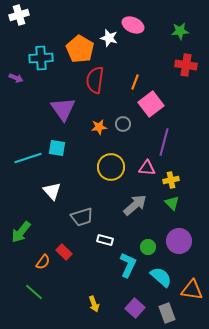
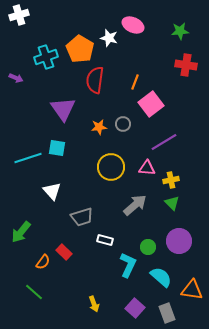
cyan cross: moved 5 px right, 1 px up; rotated 15 degrees counterclockwise
purple line: rotated 44 degrees clockwise
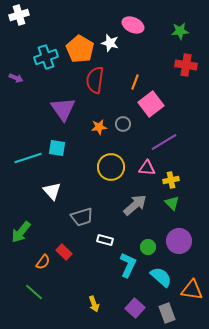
white star: moved 1 px right, 5 px down
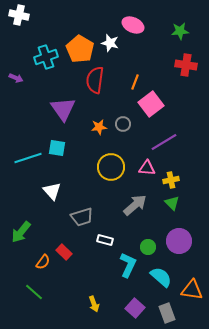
white cross: rotated 30 degrees clockwise
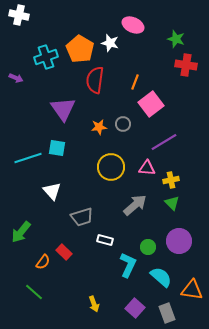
green star: moved 4 px left, 8 px down; rotated 24 degrees clockwise
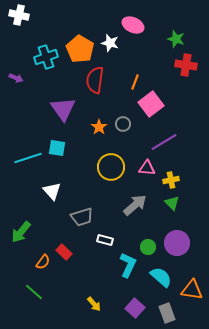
orange star: rotated 28 degrees counterclockwise
purple circle: moved 2 px left, 2 px down
yellow arrow: rotated 21 degrees counterclockwise
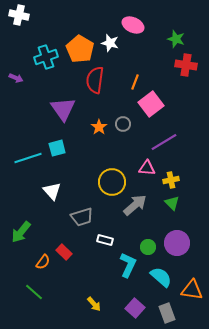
cyan square: rotated 24 degrees counterclockwise
yellow circle: moved 1 px right, 15 px down
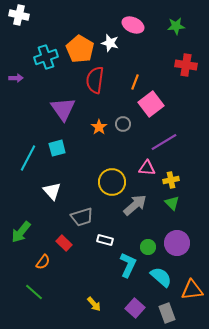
green star: moved 13 px up; rotated 24 degrees counterclockwise
purple arrow: rotated 24 degrees counterclockwise
cyan line: rotated 44 degrees counterclockwise
red rectangle: moved 9 px up
orange triangle: rotated 15 degrees counterclockwise
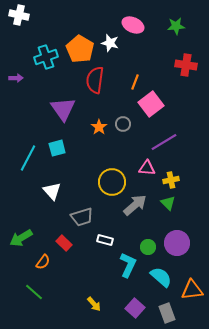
green triangle: moved 4 px left
green arrow: moved 6 px down; rotated 20 degrees clockwise
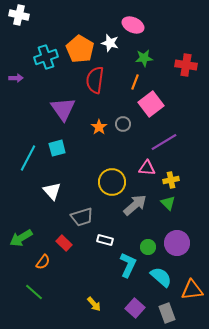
green star: moved 32 px left, 32 px down
